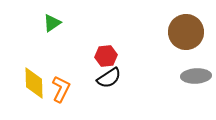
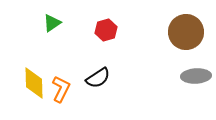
red hexagon: moved 26 px up; rotated 10 degrees counterclockwise
black semicircle: moved 11 px left
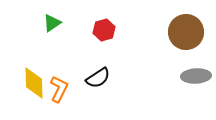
red hexagon: moved 2 px left
orange L-shape: moved 2 px left
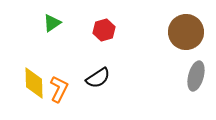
gray ellipse: rotated 72 degrees counterclockwise
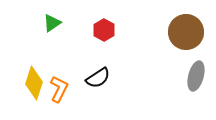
red hexagon: rotated 15 degrees counterclockwise
yellow diamond: rotated 20 degrees clockwise
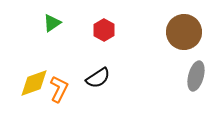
brown circle: moved 2 px left
yellow diamond: rotated 52 degrees clockwise
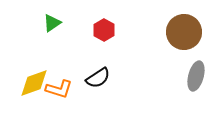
orange L-shape: rotated 80 degrees clockwise
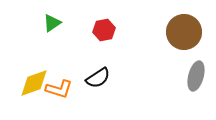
red hexagon: rotated 20 degrees clockwise
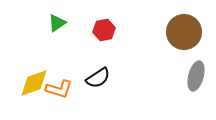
green triangle: moved 5 px right
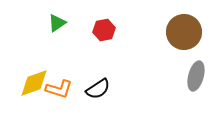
black semicircle: moved 11 px down
